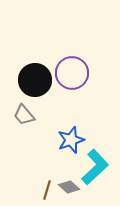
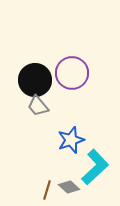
gray trapezoid: moved 14 px right, 9 px up
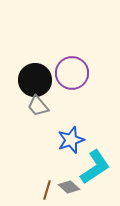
cyan L-shape: rotated 9 degrees clockwise
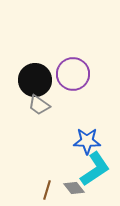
purple circle: moved 1 px right, 1 px down
gray trapezoid: moved 1 px right, 1 px up; rotated 15 degrees counterclockwise
blue star: moved 16 px right, 1 px down; rotated 20 degrees clockwise
cyan L-shape: moved 2 px down
gray diamond: moved 5 px right, 1 px down; rotated 10 degrees clockwise
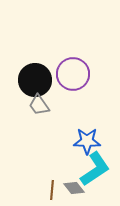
gray trapezoid: rotated 20 degrees clockwise
brown line: moved 5 px right; rotated 12 degrees counterclockwise
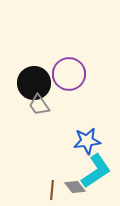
purple circle: moved 4 px left
black circle: moved 1 px left, 3 px down
blue star: rotated 8 degrees counterclockwise
cyan L-shape: moved 1 px right, 2 px down
gray diamond: moved 1 px right, 1 px up
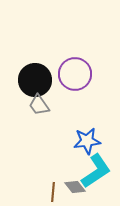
purple circle: moved 6 px right
black circle: moved 1 px right, 3 px up
brown line: moved 1 px right, 2 px down
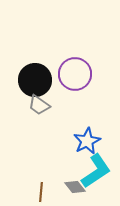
gray trapezoid: rotated 20 degrees counterclockwise
blue star: rotated 20 degrees counterclockwise
brown line: moved 12 px left
